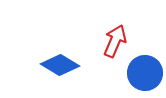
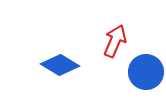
blue circle: moved 1 px right, 1 px up
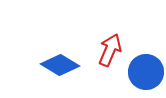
red arrow: moved 5 px left, 9 px down
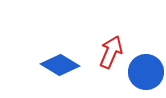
red arrow: moved 1 px right, 2 px down
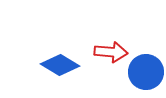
red arrow: rotated 72 degrees clockwise
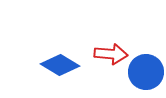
red arrow: moved 2 px down
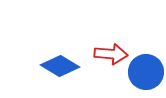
blue diamond: moved 1 px down
